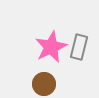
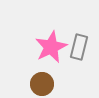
brown circle: moved 2 px left
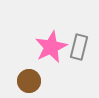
brown circle: moved 13 px left, 3 px up
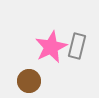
gray rectangle: moved 2 px left, 1 px up
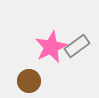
gray rectangle: rotated 40 degrees clockwise
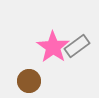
pink star: moved 2 px right; rotated 12 degrees counterclockwise
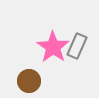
gray rectangle: rotated 30 degrees counterclockwise
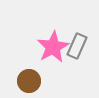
pink star: rotated 8 degrees clockwise
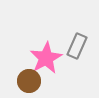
pink star: moved 7 px left, 11 px down
